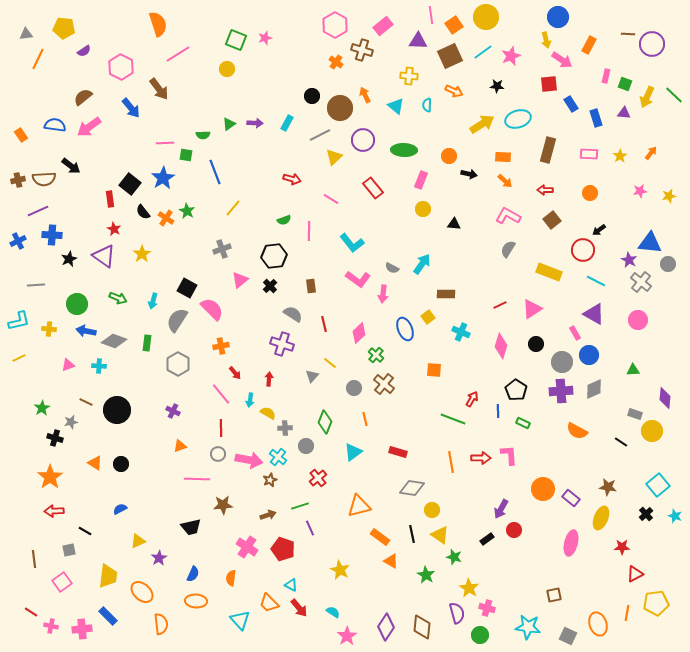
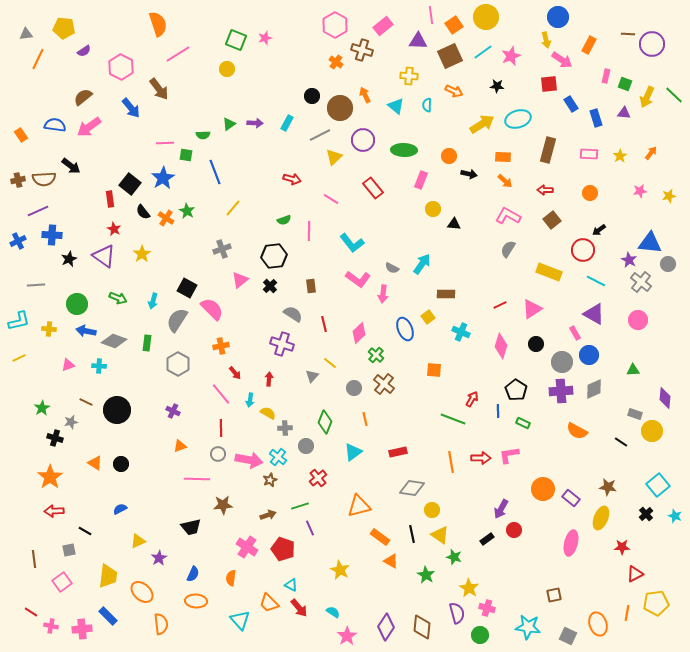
yellow circle at (423, 209): moved 10 px right
red rectangle at (398, 452): rotated 30 degrees counterclockwise
pink L-shape at (509, 455): rotated 95 degrees counterclockwise
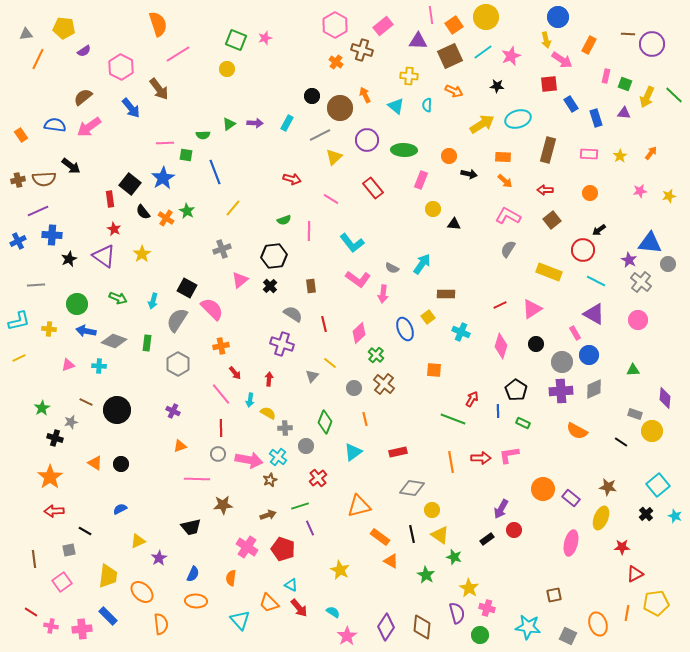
purple circle at (363, 140): moved 4 px right
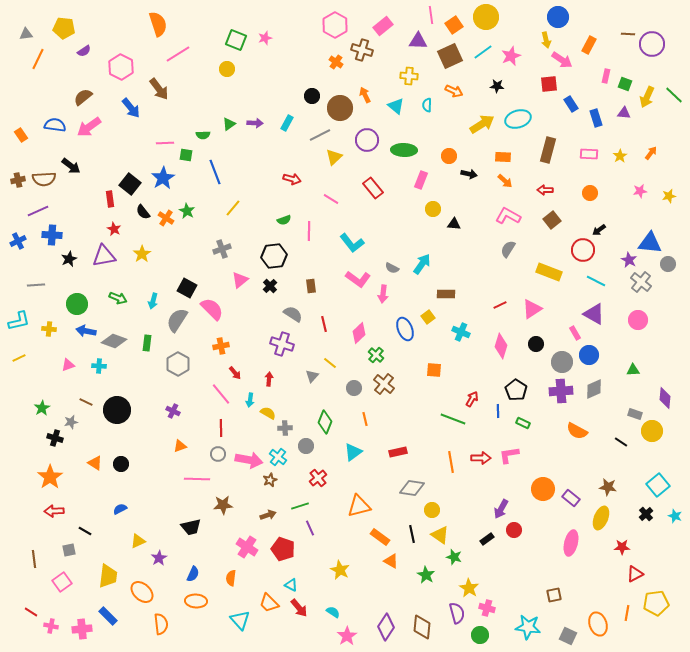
purple triangle at (104, 256): rotated 45 degrees counterclockwise
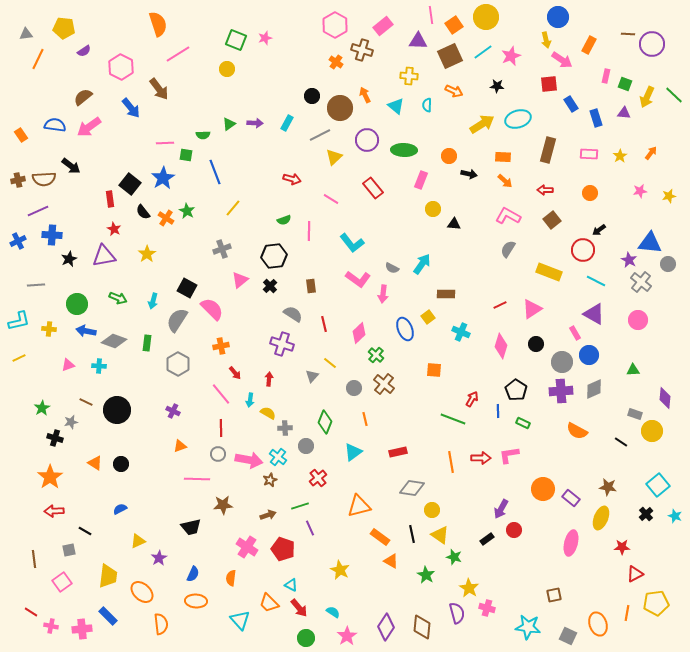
yellow star at (142, 254): moved 5 px right
green circle at (480, 635): moved 174 px left, 3 px down
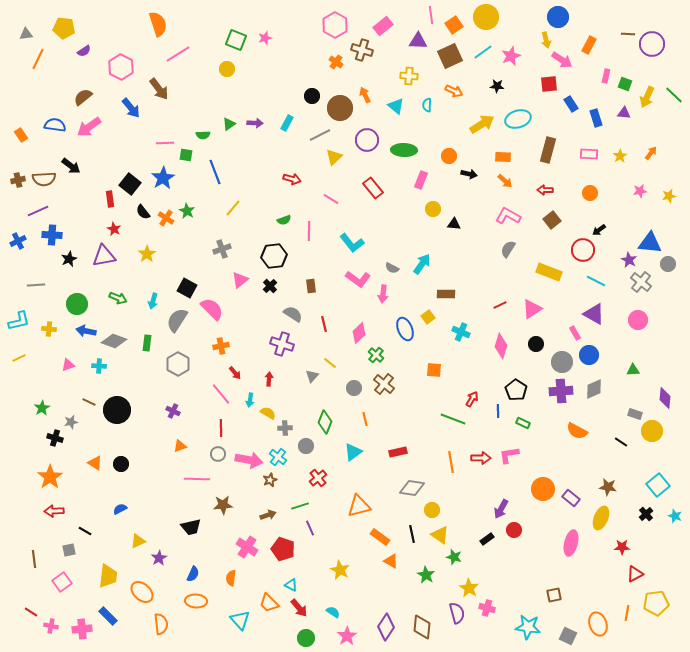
brown line at (86, 402): moved 3 px right
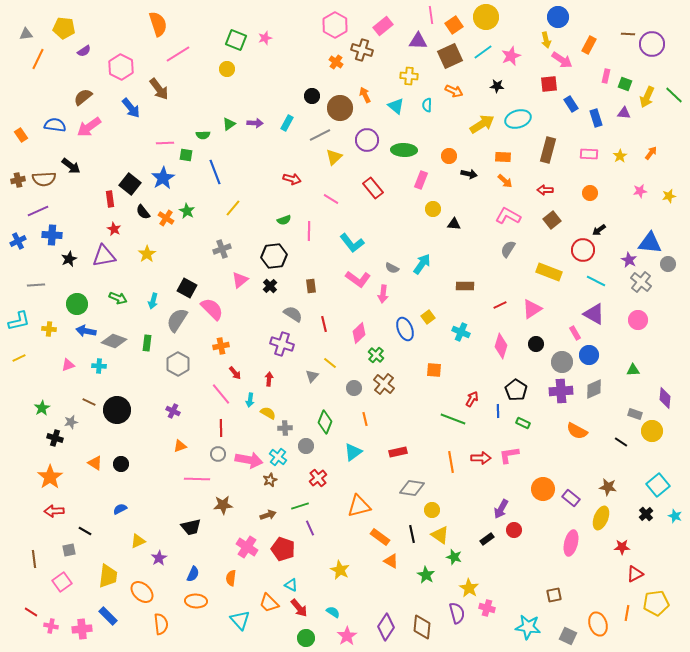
brown rectangle at (446, 294): moved 19 px right, 8 px up
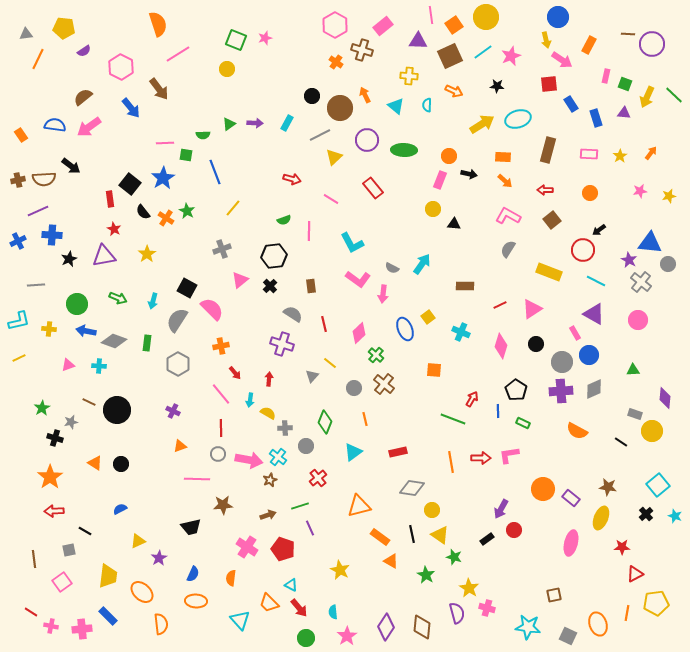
pink rectangle at (421, 180): moved 19 px right
cyan L-shape at (352, 243): rotated 10 degrees clockwise
cyan semicircle at (333, 612): rotated 128 degrees counterclockwise
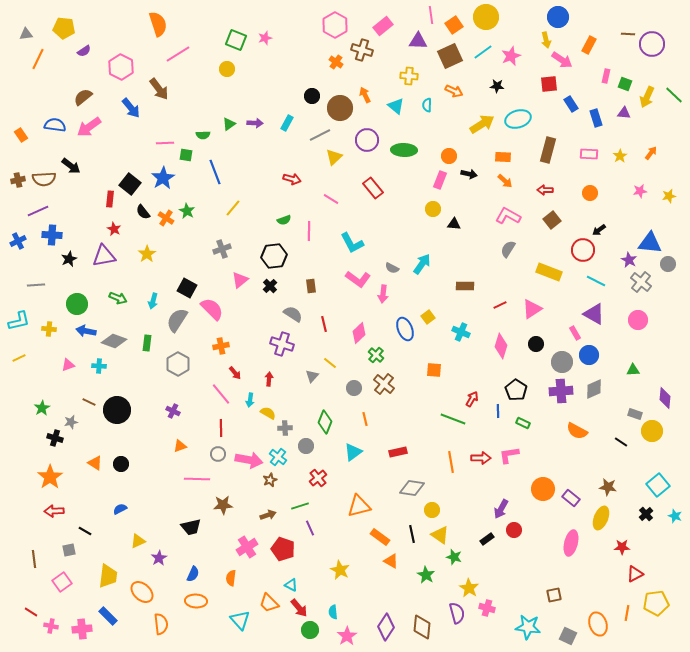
red rectangle at (110, 199): rotated 14 degrees clockwise
pink cross at (247, 547): rotated 25 degrees clockwise
green circle at (306, 638): moved 4 px right, 8 px up
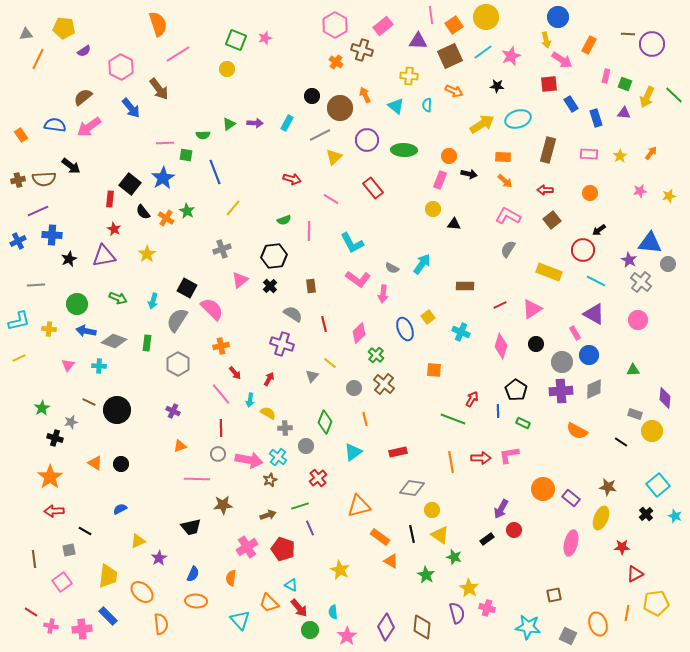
pink triangle at (68, 365): rotated 32 degrees counterclockwise
red arrow at (269, 379): rotated 24 degrees clockwise
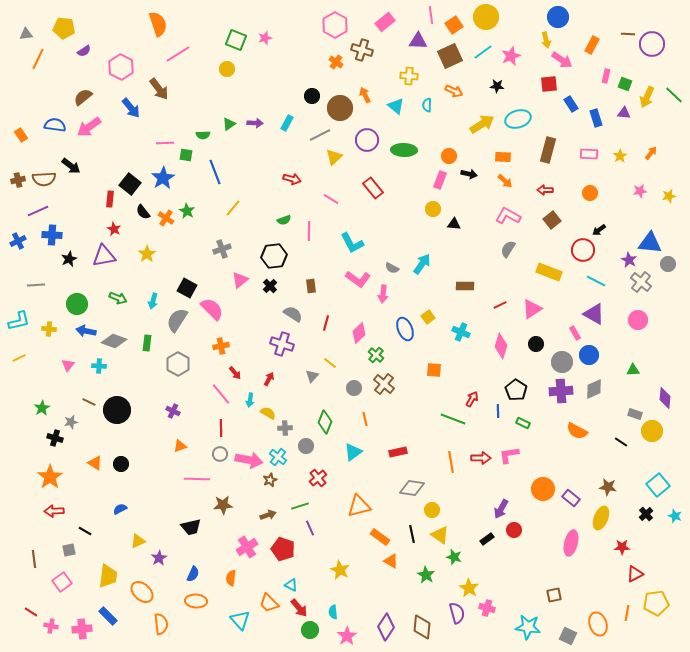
pink rectangle at (383, 26): moved 2 px right, 4 px up
orange rectangle at (589, 45): moved 3 px right
red line at (324, 324): moved 2 px right, 1 px up; rotated 28 degrees clockwise
gray circle at (218, 454): moved 2 px right
